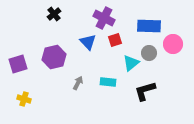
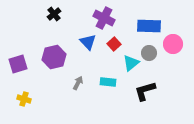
red square: moved 1 px left, 4 px down; rotated 24 degrees counterclockwise
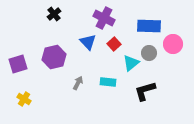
yellow cross: rotated 16 degrees clockwise
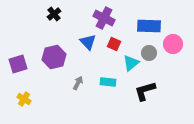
red square: rotated 24 degrees counterclockwise
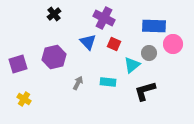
blue rectangle: moved 5 px right
cyan triangle: moved 1 px right, 2 px down
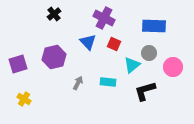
pink circle: moved 23 px down
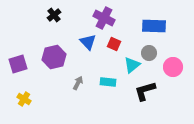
black cross: moved 1 px down
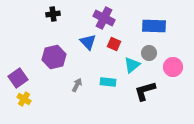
black cross: moved 1 px left, 1 px up; rotated 32 degrees clockwise
purple square: moved 14 px down; rotated 18 degrees counterclockwise
gray arrow: moved 1 px left, 2 px down
